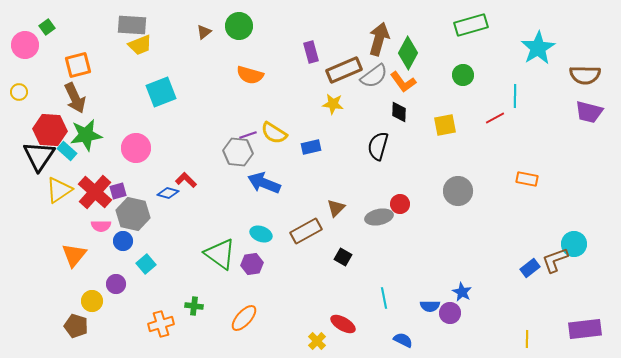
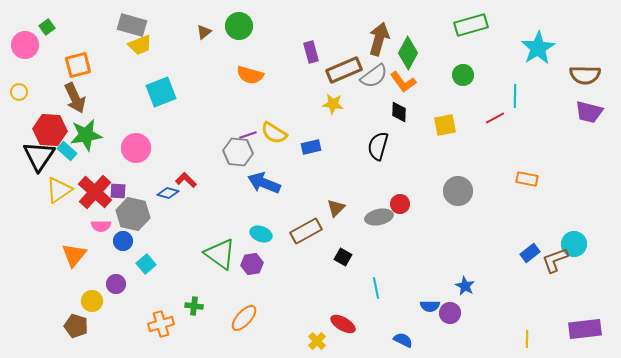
gray rectangle at (132, 25): rotated 12 degrees clockwise
purple square at (118, 191): rotated 18 degrees clockwise
blue rectangle at (530, 268): moved 15 px up
blue star at (462, 292): moved 3 px right, 6 px up
cyan line at (384, 298): moved 8 px left, 10 px up
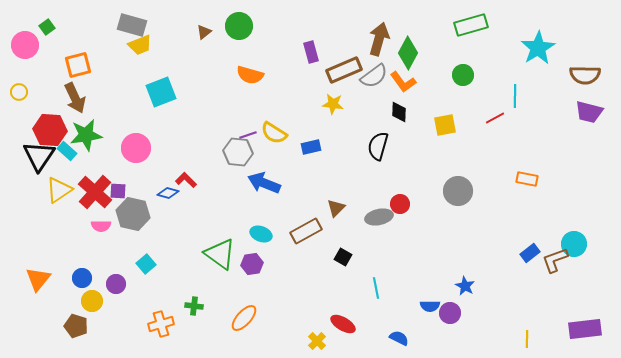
blue circle at (123, 241): moved 41 px left, 37 px down
orange triangle at (74, 255): moved 36 px left, 24 px down
blue semicircle at (403, 340): moved 4 px left, 2 px up
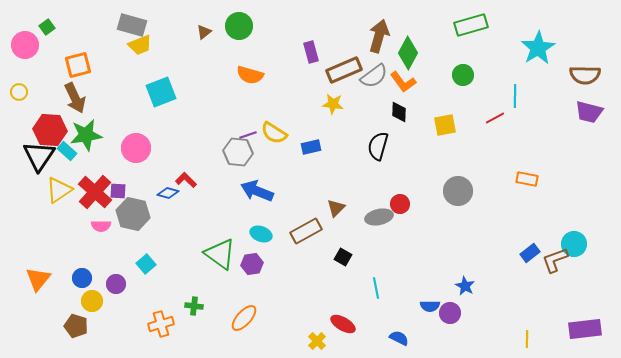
brown arrow at (379, 39): moved 3 px up
blue arrow at (264, 183): moved 7 px left, 8 px down
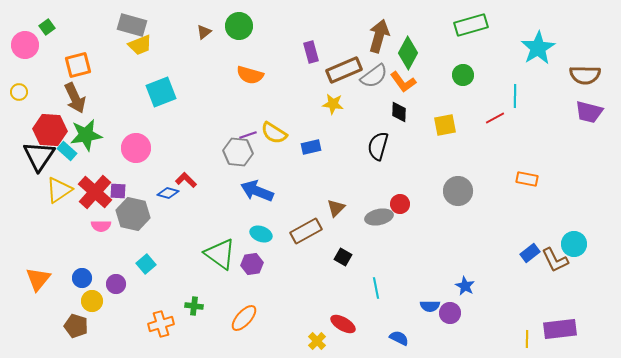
brown L-shape at (555, 260): rotated 96 degrees counterclockwise
purple rectangle at (585, 329): moved 25 px left
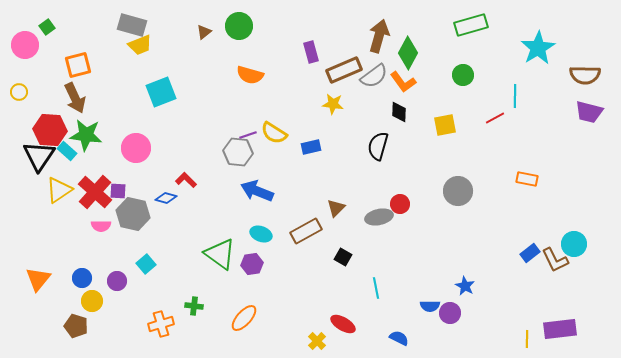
green star at (86, 135): rotated 16 degrees clockwise
blue diamond at (168, 193): moved 2 px left, 5 px down
purple circle at (116, 284): moved 1 px right, 3 px up
